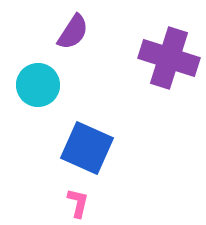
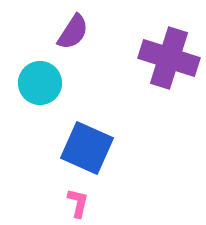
cyan circle: moved 2 px right, 2 px up
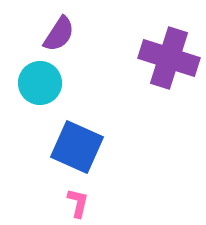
purple semicircle: moved 14 px left, 2 px down
blue square: moved 10 px left, 1 px up
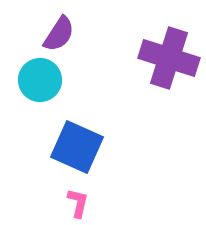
cyan circle: moved 3 px up
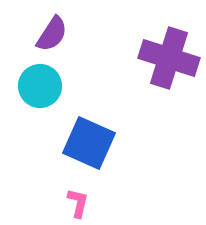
purple semicircle: moved 7 px left
cyan circle: moved 6 px down
blue square: moved 12 px right, 4 px up
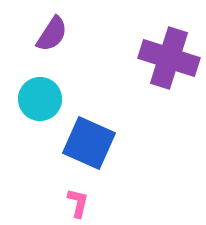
cyan circle: moved 13 px down
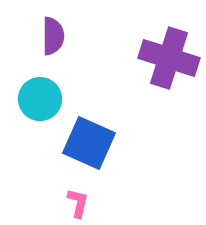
purple semicircle: moved 1 px right, 2 px down; rotated 33 degrees counterclockwise
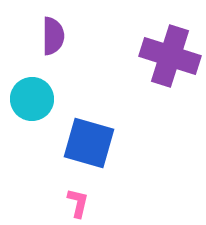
purple cross: moved 1 px right, 2 px up
cyan circle: moved 8 px left
blue square: rotated 8 degrees counterclockwise
